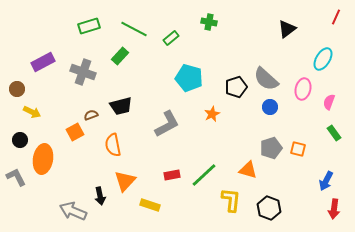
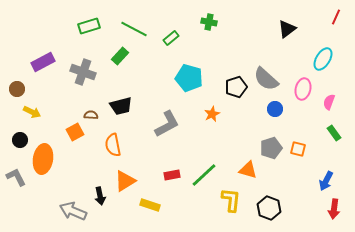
blue circle at (270, 107): moved 5 px right, 2 px down
brown semicircle at (91, 115): rotated 24 degrees clockwise
orange triangle at (125, 181): rotated 15 degrees clockwise
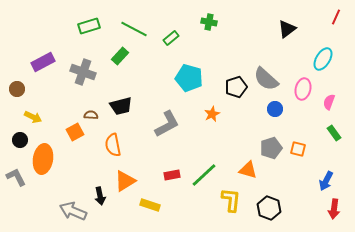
yellow arrow at (32, 112): moved 1 px right, 5 px down
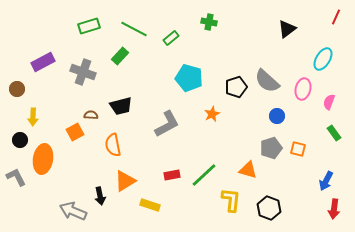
gray semicircle at (266, 79): moved 1 px right, 2 px down
blue circle at (275, 109): moved 2 px right, 7 px down
yellow arrow at (33, 117): rotated 66 degrees clockwise
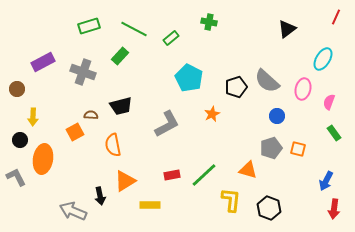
cyan pentagon at (189, 78): rotated 12 degrees clockwise
yellow rectangle at (150, 205): rotated 18 degrees counterclockwise
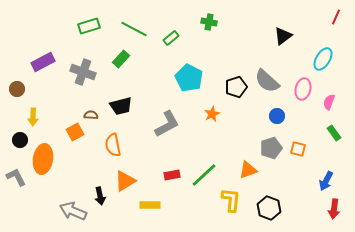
black triangle at (287, 29): moved 4 px left, 7 px down
green rectangle at (120, 56): moved 1 px right, 3 px down
orange triangle at (248, 170): rotated 36 degrees counterclockwise
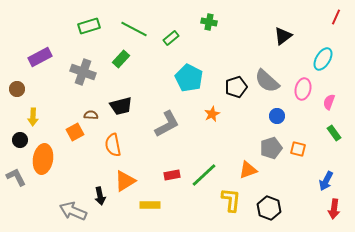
purple rectangle at (43, 62): moved 3 px left, 5 px up
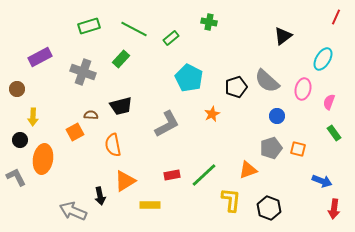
blue arrow at (326, 181): moved 4 px left; rotated 96 degrees counterclockwise
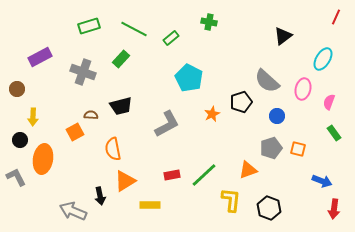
black pentagon at (236, 87): moved 5 px right, 15 px down
orange semicircle at (113, 145): moved 4 px down
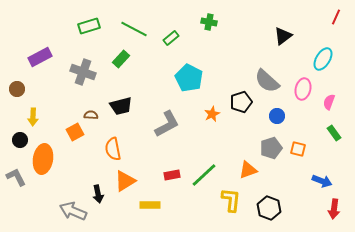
black arrow at (100, 196): moved 2 px left, 2 px up
